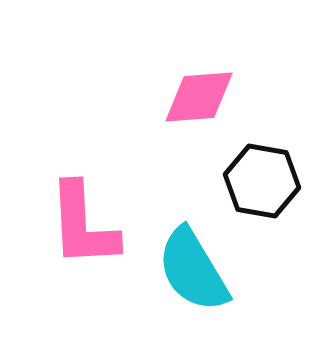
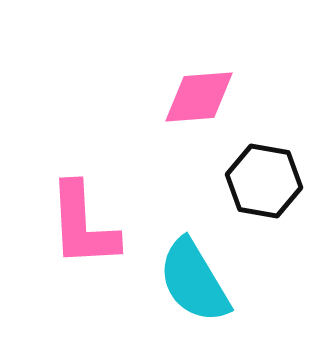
black hexagon: moved 2 px right
cyan semicircle: moved 1 px right, 11 px down
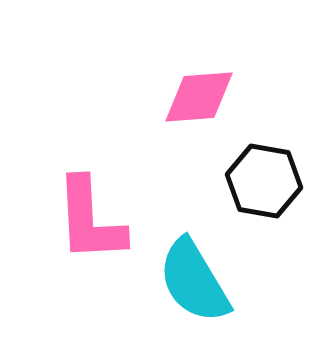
pink L-shape: moved 7 px right, 5 px up
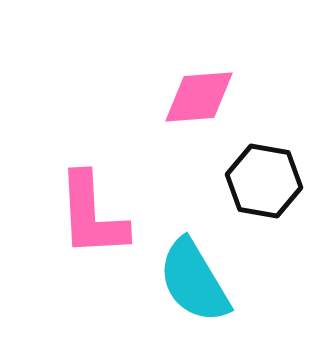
pink L-shape: moved 2 px right, 5 px up
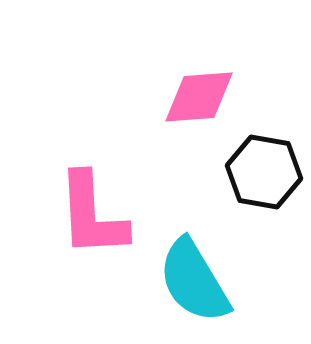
black hexagon: moved 9 px up
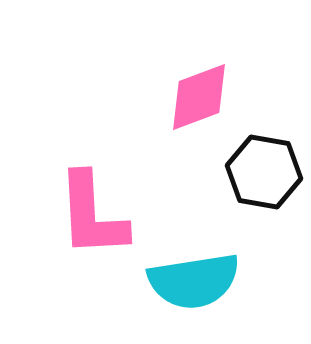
pink diamond: rotated 16 degrees counterclockwise
cyan semicircle: rotated 68 degrees counterclockwise
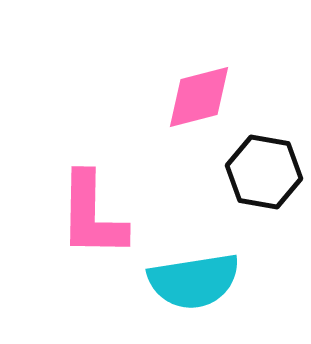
pink diamond: rotated 6 degrees clockwise
pink L-shape: rotated 4 degrees clockwise
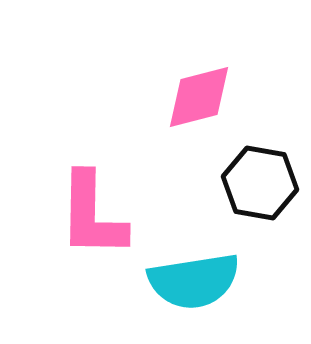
black hexagon: moved 4 px left, 11 px down
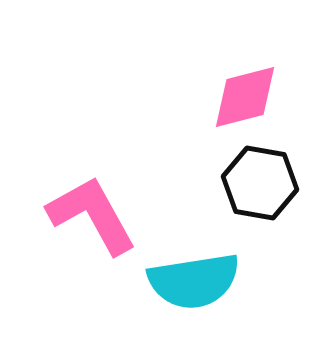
pink diamond: moved 46 px right
pink L-shape: rotated 150 degrees clockwise
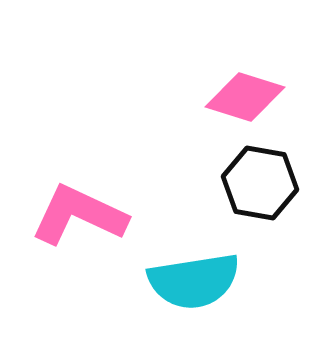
pink diamond: rotated 32 degrees clockwise
pink L-shape: moved 13 px left; rotated 36 degrees counterclockwise
